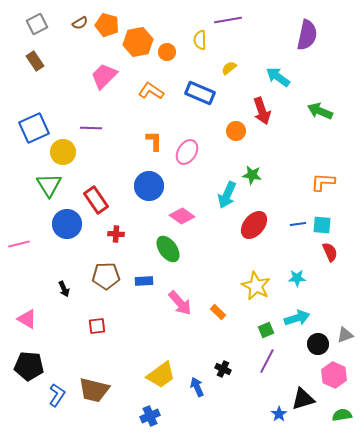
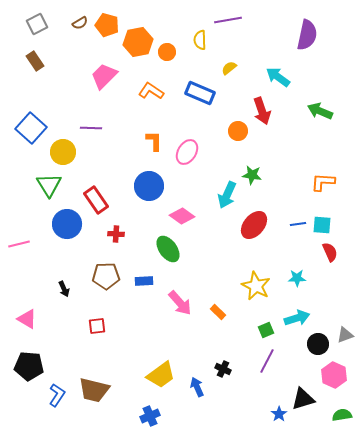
blue square at (34, 128): moved 3 px left; rotated 24 degrees counterclockwise
orange circle at (236, 131): moved 2 px right
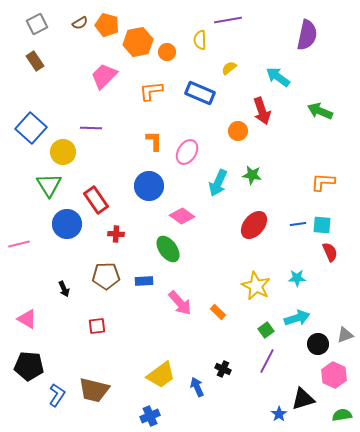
orange L-shape at (151, 91): rotated 40 degrees counterclockwise
cyan arrow at (227, 195): moved 9 px left, 12 px up
green square at (266, 330): rotated 14 degrees counterclockwise
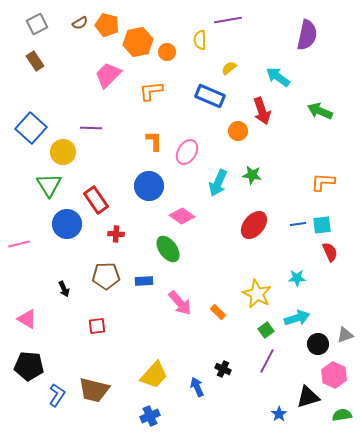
pink trapezoid at (104, 76): moved 4 px right, 1 px up
blue rectangle at (200, 93): moved 10 px right, 3 px down
cyan square at (322, 225): rotated 12 degrees counterclockwise
yellow star at (256, 286): moved 1 px right, 8 px down
yellow trapezoid at (161, 375): moved 7 px left; rotated 12 degrees counterclockwise
black triangle at (303, 399): moved 5 px right, 2 px up
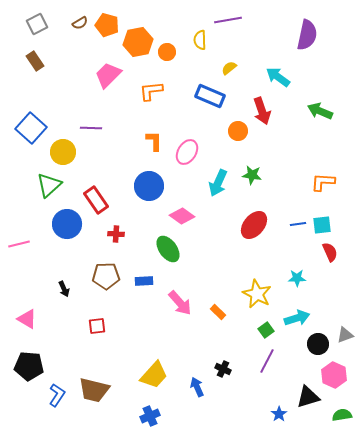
green triangle at (49, 185): rotated 20 degrees clockwise
